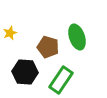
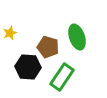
black hexagon: moved 3 px right, 5 px up
green rectangle: moved 1 px right, 3 px up
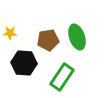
yellow star: rotated 24 degrees clockwise
brown pentagon: moved 7 px up; rotated 25 degrees counterclockwise
black hexagon: moved 4 px left, 4 px up
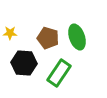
brown pentagon: moved 2 px up; rotated 25 degrees clockwise
green rectangle: moved 3 px left, 4 px up
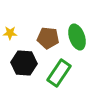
brown pentagon: rotated 10 degrees counterclockwise
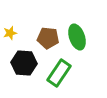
yellow star: rotated 16 degrees counterclockwise
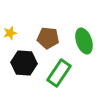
green ellipse: moved 7 px right, 4 px down
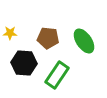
yellow star: rotated 16 degrees clockwise
green ellipse: rotated 15 degrees counterclockwise
green rectangle: moved 2 px left, 2 px down
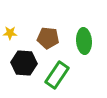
green ellipse: rotated 30 degrees clockwise
